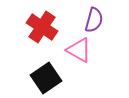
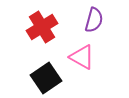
red cross: rotated 24 degrees clockwise
pink triangle: moved 3 px right, 7 px down
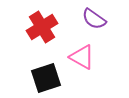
purple semicircle: moved 1 px up; rotated 110 degrees clockwise
black square: rotated 16 degrees clockwise
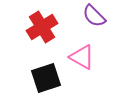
purple semicircle: moved 3 px up; rotated 10 degrees clockwise
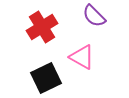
black square: rotated 8 degrees counterclockwise
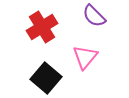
pink triangle: moved 3 px right; rotated 40 degrees clockwise
black square: rotated 24 degrees counterclockwise
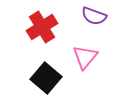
purple semicircle: rotated 25 degrees counterclockwise
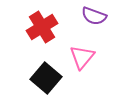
pink triangle: moved 3 px left
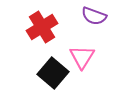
pink triangle: rotated 8 degrees counterclockwise
black square: moved 7 px right, 5 px up
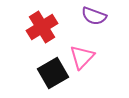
pink triangle: rotated 12 degrees clockwise
black square: rotated 20 degrees clockwise
